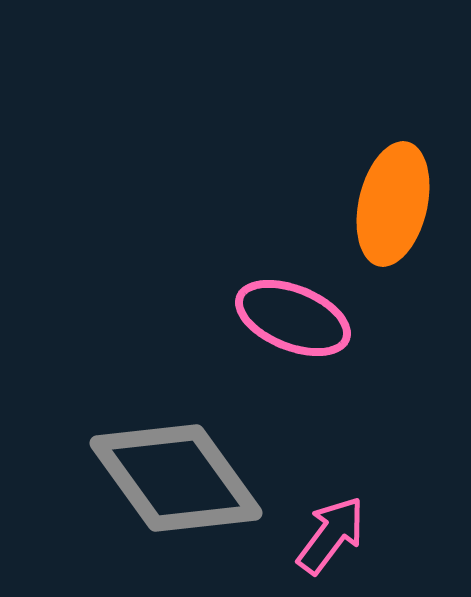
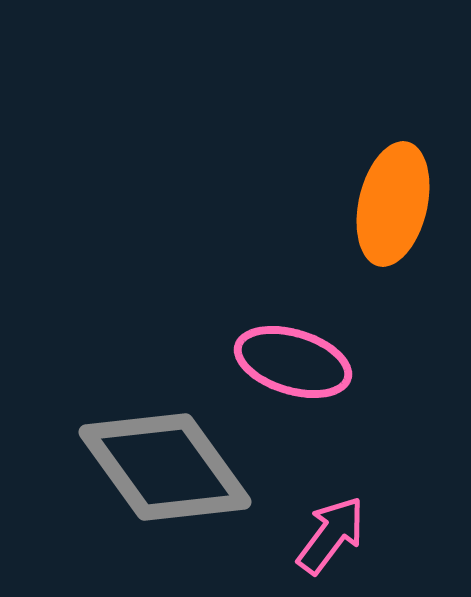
pink ellipse: moved 44 px down; rotated 5 degrees counterclockwise
gray diamond: moved 11 px left, 11 px up
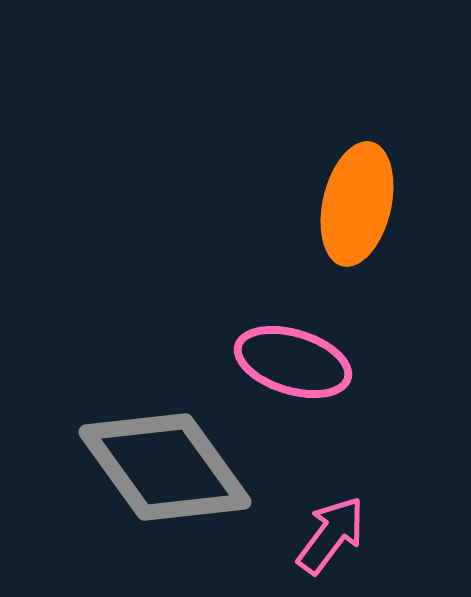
orange ellipse: moved 36 px left
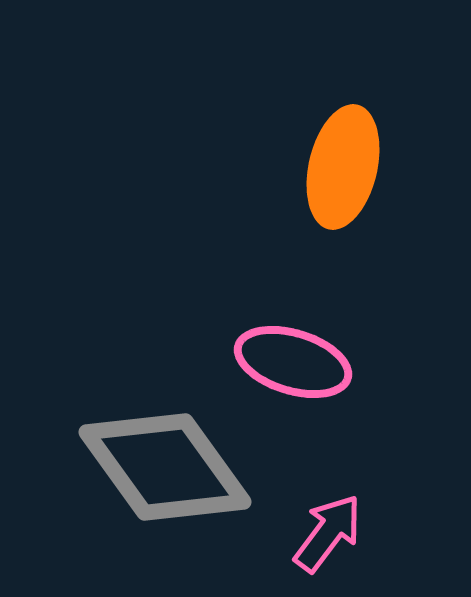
orange ellipse: moved 14 px left, 37 px up
pink arrow: moved 3 px left, 2 px up
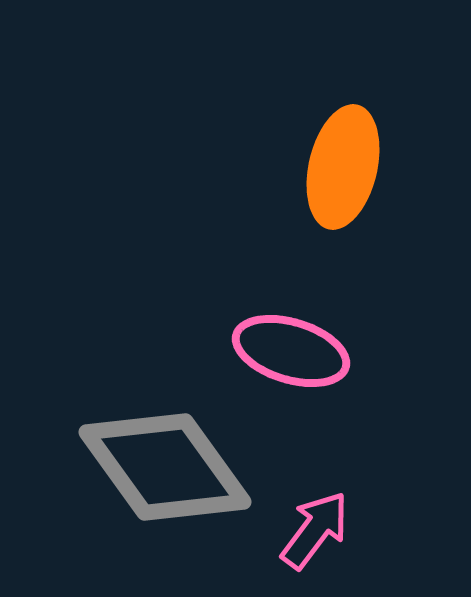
pink ellipse: moved 2 px left, 11 px up
pink arrow: moved 13 px left, 3 px up
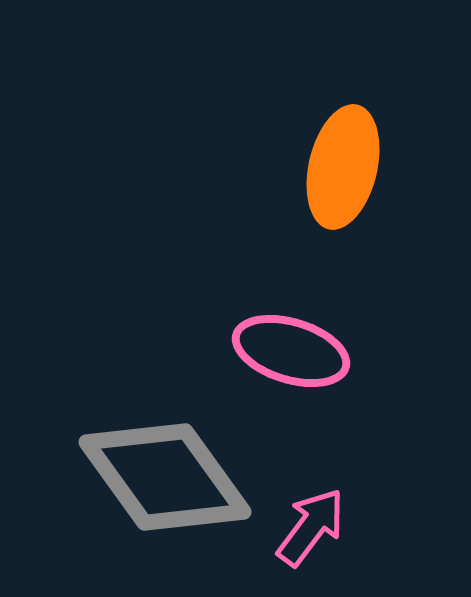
gray diamond: moved 10 px down
pink arrow: moved 4 px left, 3 px up
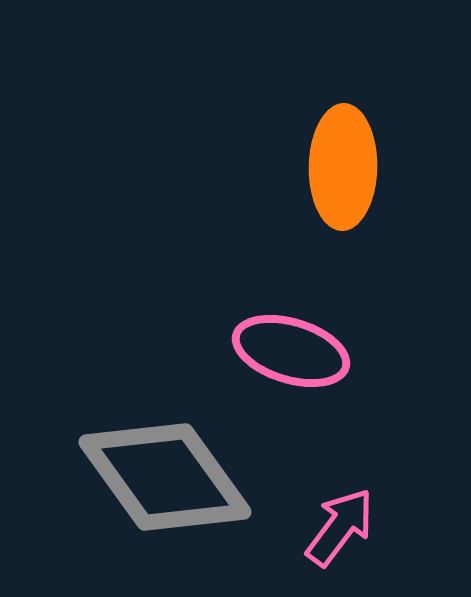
orange ellipse: rotated 12 degrees counterclockwise
pink arrow: moved 29 px right
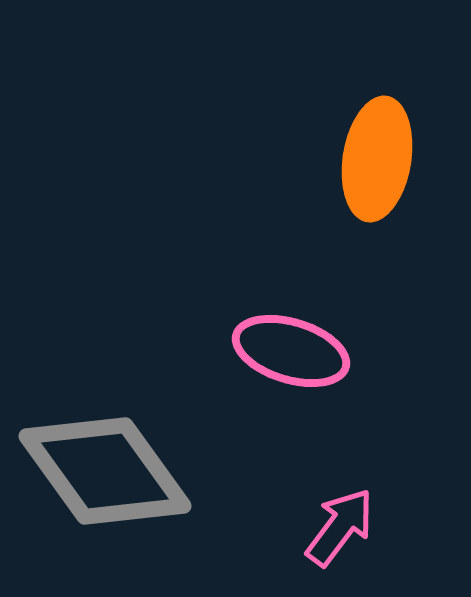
orange ellipse: moved 34 px right, 8 px up; rotated 8 degrees clockwise
gray diamond: moved 60 px left, 6 px up
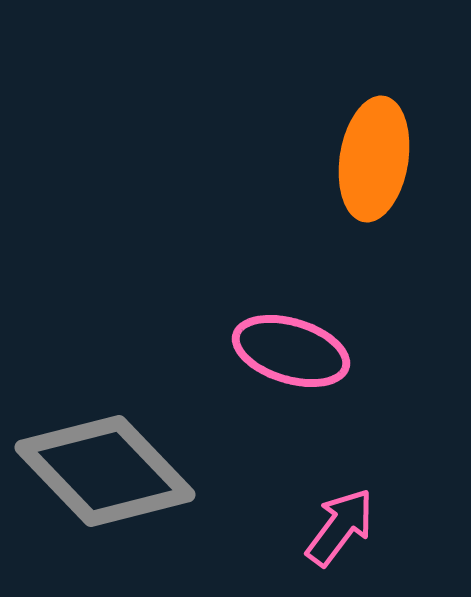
orange ellipse: moved 3 px left
gray diamond: rotated 8 degrees counterclockwise
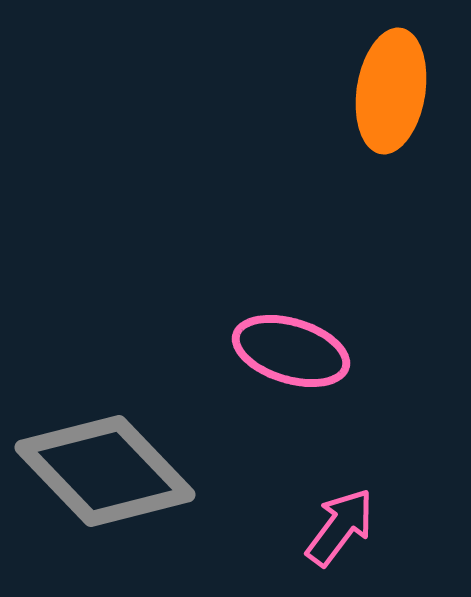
orange ellipse: moved 17 px right, 68 px up
